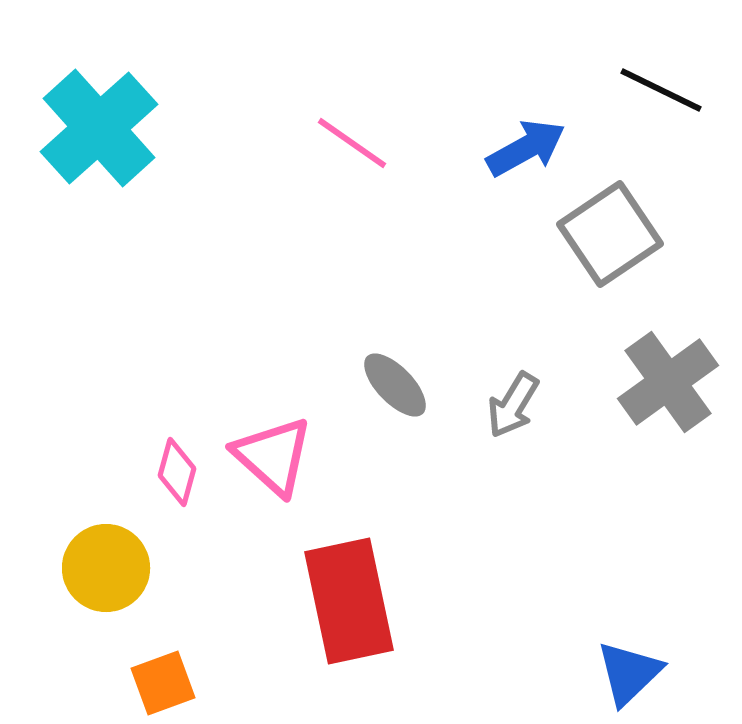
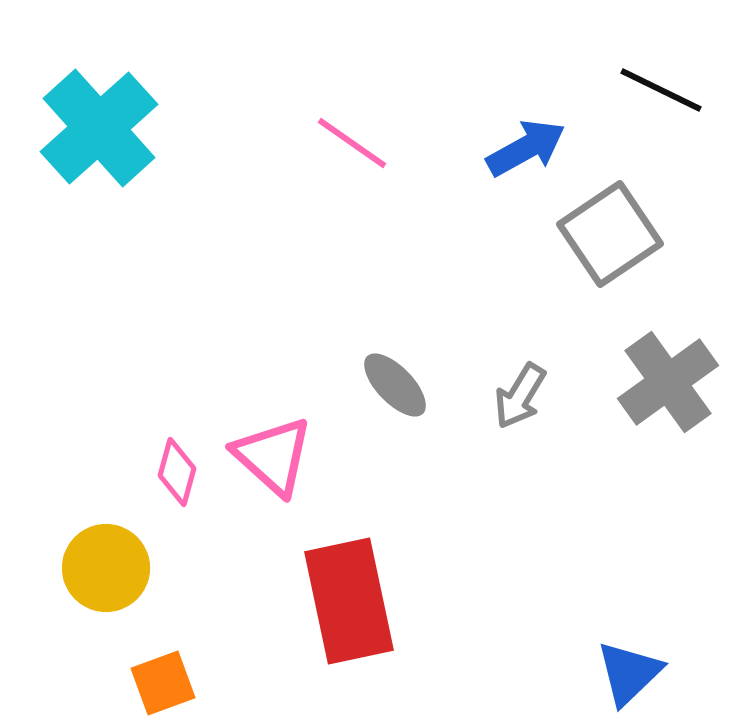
gray arrow: moved 7 px right, 9 px up
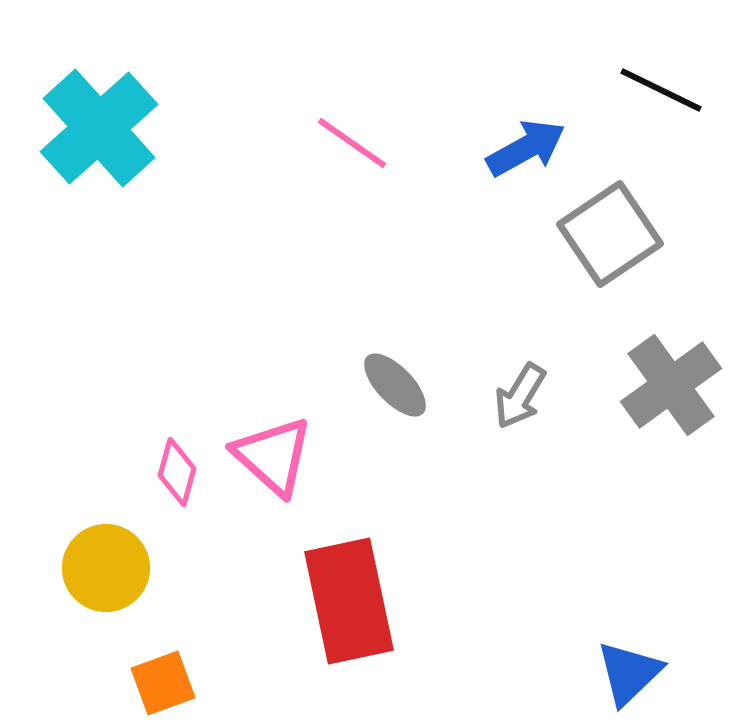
gray cross: moved 3 px right, 3 px down
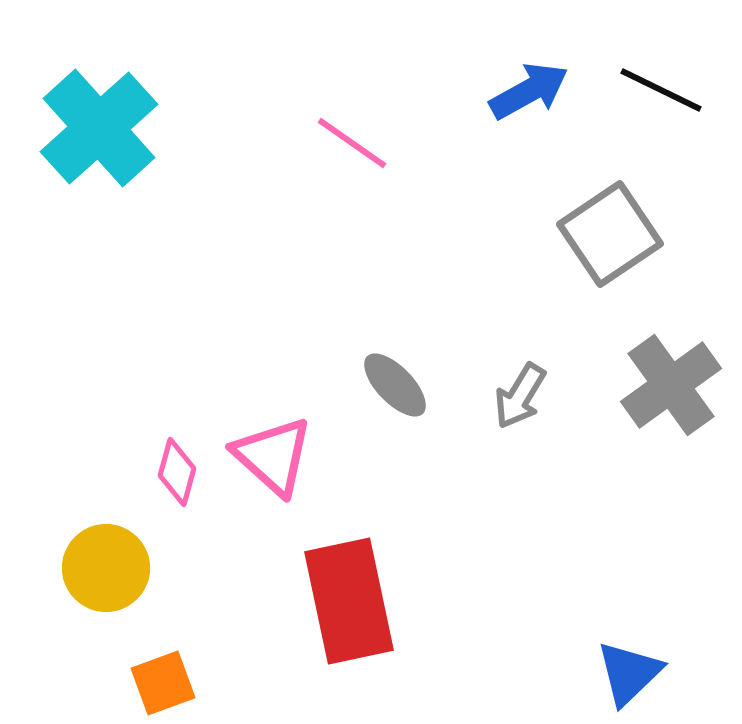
blue arrow: moved 3 px right, 57 px up
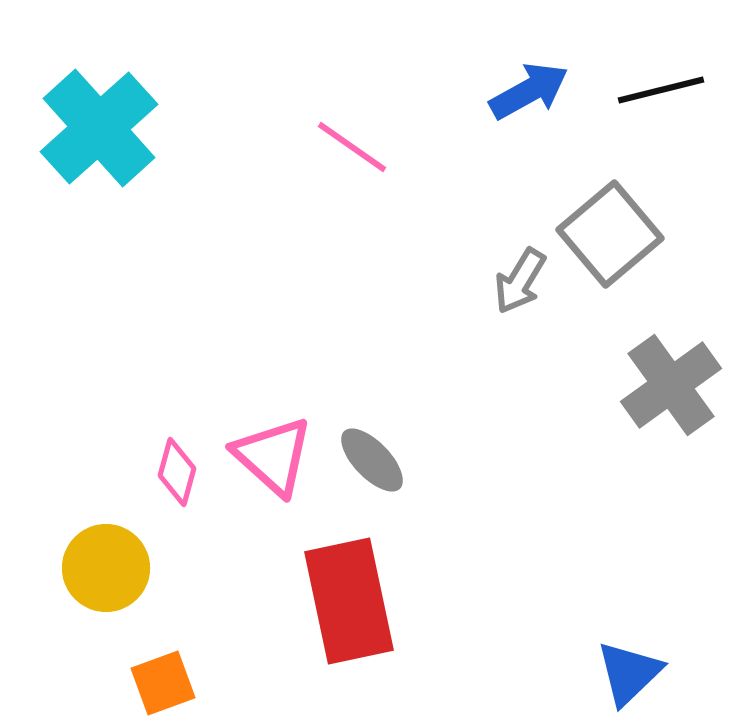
black line: rotated 40 degrees counterclockwise
pink line: moved 4 px down
gray square: rotated 6 degrees counterclockwise
gray ellipse: moved 23 px left, 75 px down
gray arrow: moved 115 px up
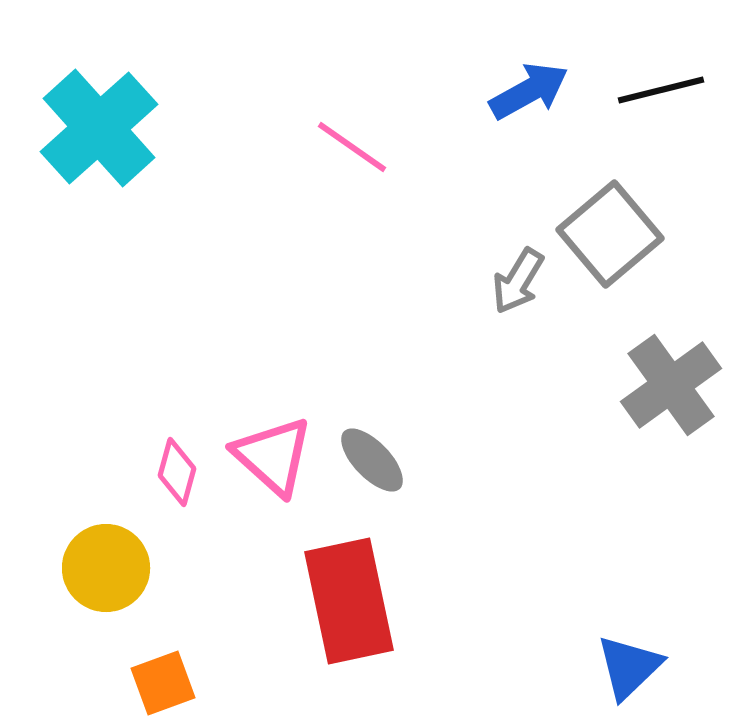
gray arrow: moved 2 px left
blue triangle: moved 6 px up
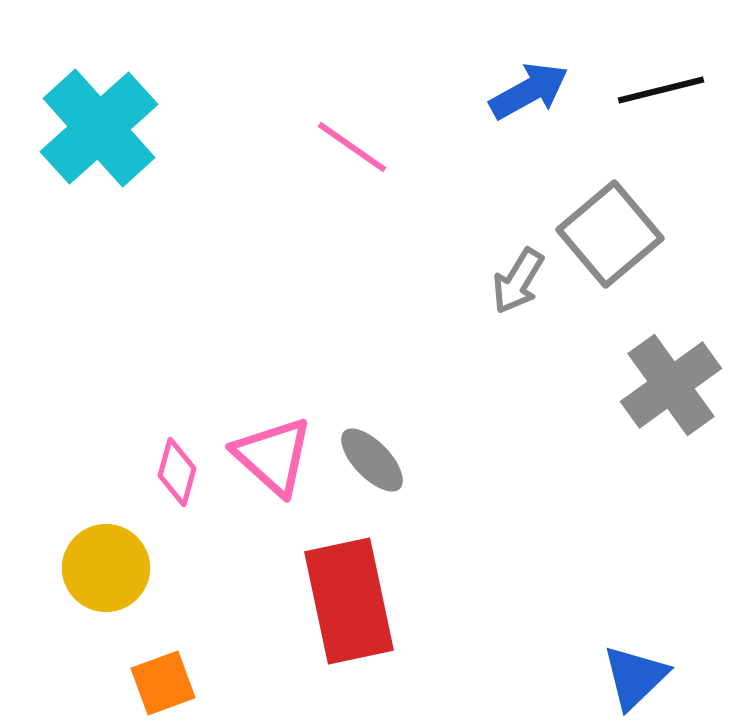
blue triangle: moved 6 px right, 10 px down
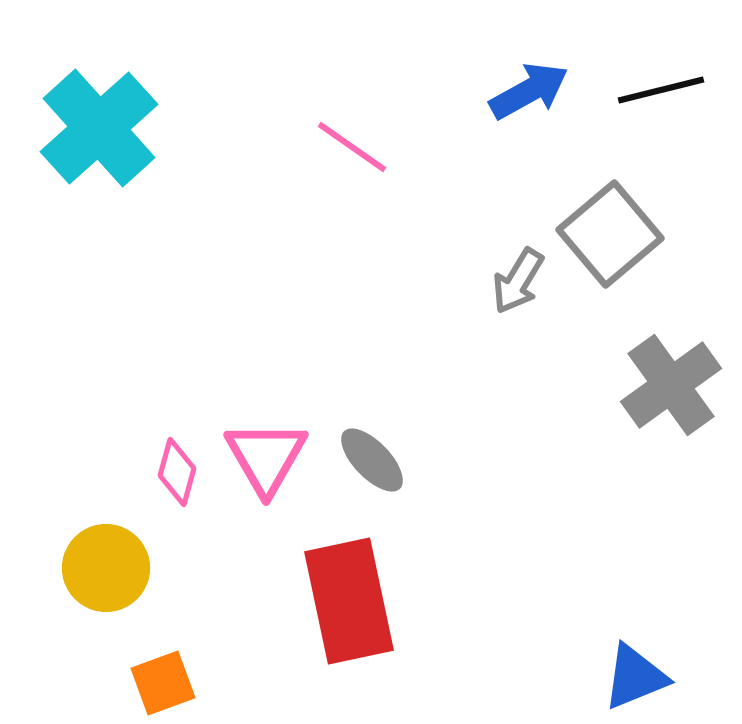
pink triangle: moved 7 px left, 1 px down; rotated 18 degrees clockwise
blue triangle: rotated 22 degrees clockwise
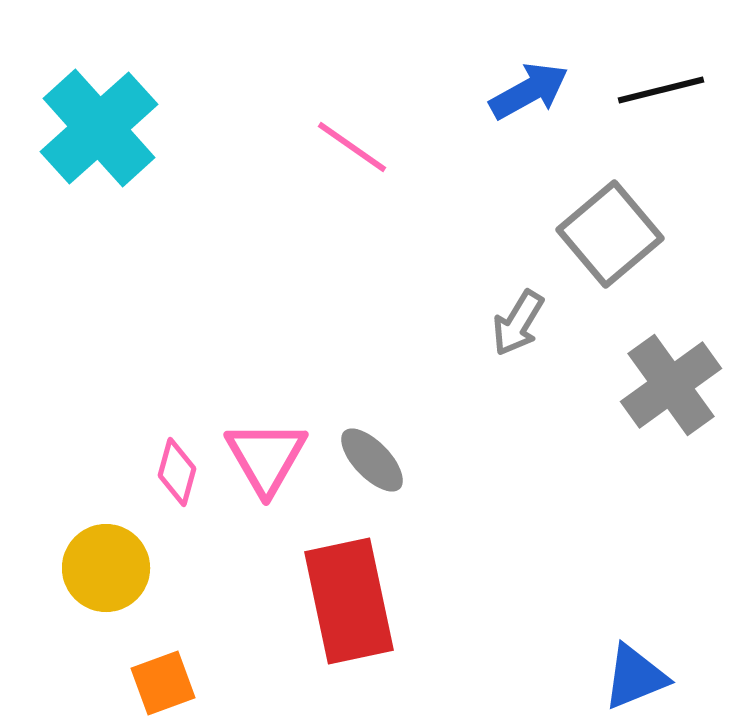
gray arrow: moved 42 px down
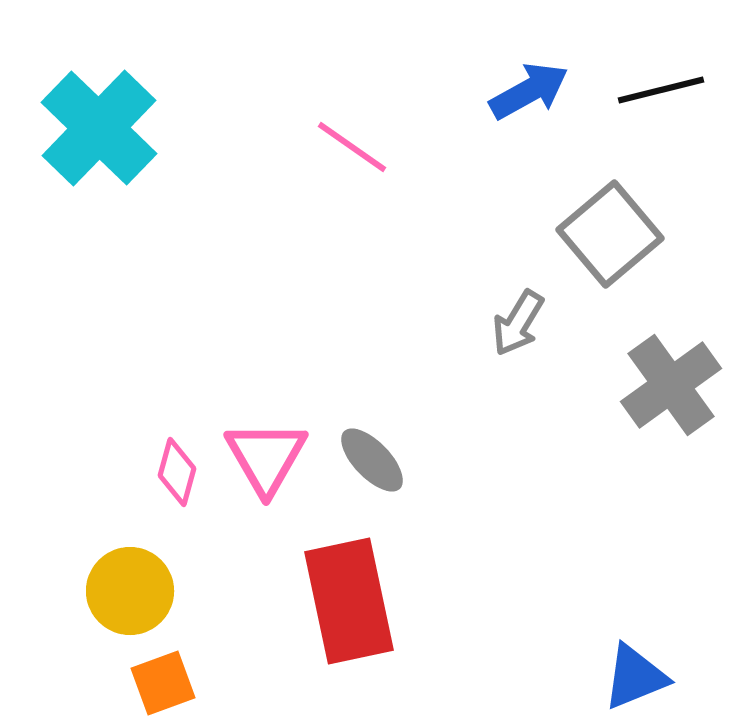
cyan cross: rotated 4 degrees counterclockwise
yellow circle: moved 24 px right, 23 px down
